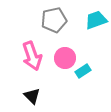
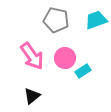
gray pentagon: moved 2 px right; rotated 25 degrees clockwise
pink arrow: rotated 16 degrees counterclockwise
black triangle: rotated 36 degrees clockwise
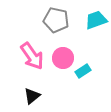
pink circle: moved 2 px left
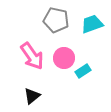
cyan trapezoid: moved 4 px left, 4 px down
pink circle: moved 1 px right
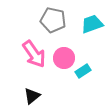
gray pentagon: moved 3 px left
pink arrow: moved 2 px right, 2 px up
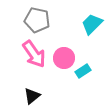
gray pentagon: moved 16 px left
cyan trapezoid: rotated 25 degrees counterclockwise
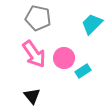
gray pentagon: moved 1 px right, 2 px up
black triangle: rotated 30 degrees counterclockwise
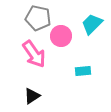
pink circle: moved 3 px left, 22 px up
cyan rectangle: rotated 28 degrees clockwise
black triangle: rotated 36 degrees clockwise
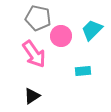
cyan trapezoid: moved 6 px down
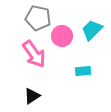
pink circle: moved 1 px right
